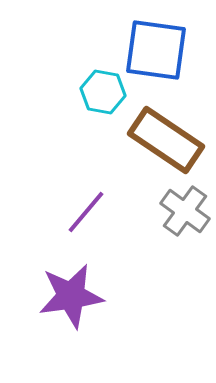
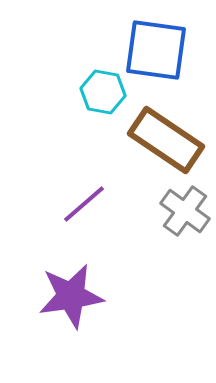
purple line: moved 2 px left, 8 px up; rotated 9 degrees clockwise
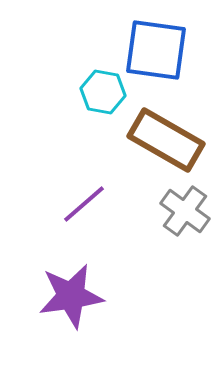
brown rectangle: rotated 4 degrees counterclockwise
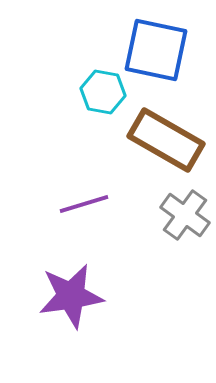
blue square: rotated 4 degrees clockwise
purple line: rotated 24 degrees clockwise
gray cross: moved 4 px down
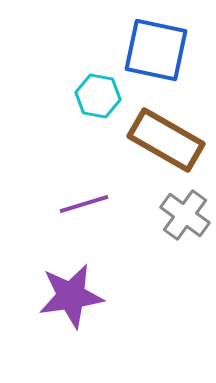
cyan hexagon: moved 5 px left, 4 px down
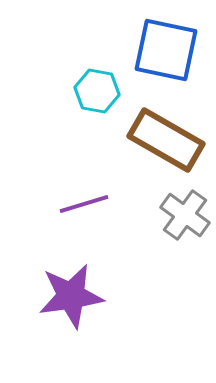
blue square: moved 10 px right
cyan hexagon: moved 1 px left, 5 px up
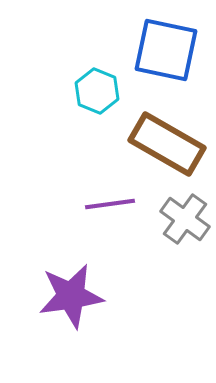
cyan hexagon: rotated 12 degrees clockwise
brown rectangle: moved 1 px right, 4 px down
purple line: moved 26 px right; rotated 9 degrees clockwise
gray cross: moved 4 px down
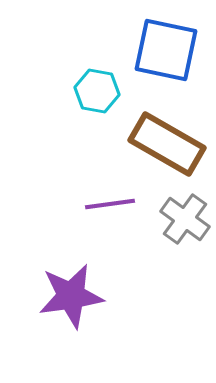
cyan hexagon: rotated 12 degrees counterclockwise
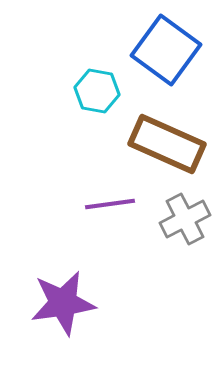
blue square: rotated 24 degrees clockwise
brown rectangle: rotated 6 degrees counterclockwise
gray cross: rotated 27 degrees clockwise
purple star: moved 8 px left, 7 px down
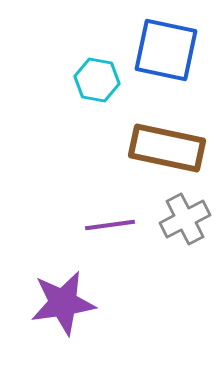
blue square: rotated 24 degrees counterclockwise
cyan hexagon: moved 11 px up
brown rectangle: moved 4 px down; rotated 12 degrees counterclockwise
purple line: moved 21 px down
